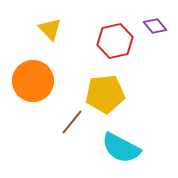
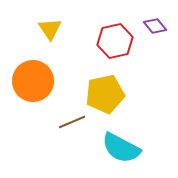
yellow triangle: rotated 10 degrees clockwise
yellow pentagon: rotated 6 degrees counterclockwise
brown line: rotated 28 degrees clockwise
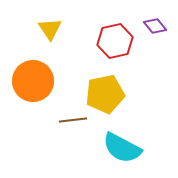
brown line: moved 1 px right, 2 px up; rotated 16 degrees clockwise
cyan semicircle: moved 1 px right
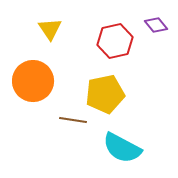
purple diamond: moved 1 px right, 1 px up
brown line: rotated 16 degrees clockwise
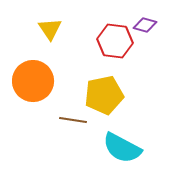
purple diamond: moved 11 px left; rotated 35 degrees counterclockwise
red hexagon: rotated 20 degrees clockwise
yellow pentagon: moved 1 px left, 1 px down
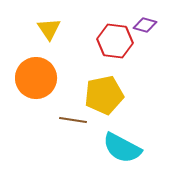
yellow triangle: moved 1 px left
orange circle: moved 3 px right, 3 px up
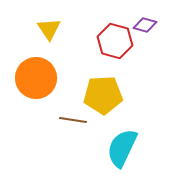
red hexagon: rotated 8 degrees clockwise
yellow pentagon: moved 1 px left; rotated 9 degrees clockwise
cyan semicircle: rotated 87 degrees clockwise
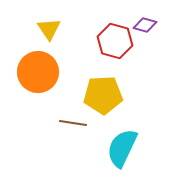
orange circle: moved 2 px right, 6 px up
brown line: moved 3 px down
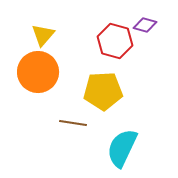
yellow triangle: moved 6 px left, 6 px down; rotated 15 degrees clockwise
yellow pentagon: moved 4 px up
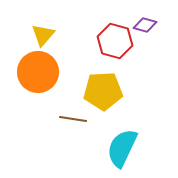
brown line: moved 4 px up
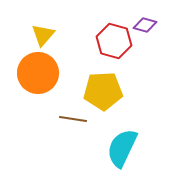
red hexagon: moved 1 px left
orange circle: moved 1 px down
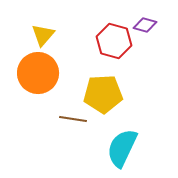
yellow pentagon: moved 3 px down
